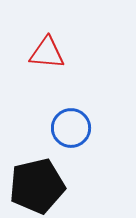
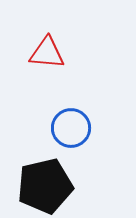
black pentagon: moved 8 px right
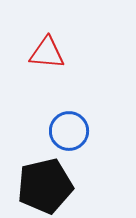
blue circle: moved 2 px left, 3 px down
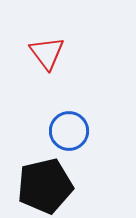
red triangle: rotated 48 degrees clockwise
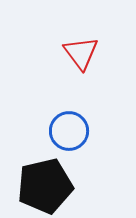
red triangle: moved 34 px right
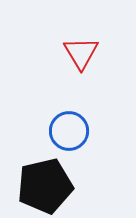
red triangle: rotated 6 degrees clockwise
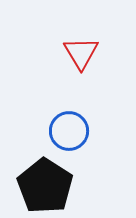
black pentagon: rotated 26 degrees counterclockwise
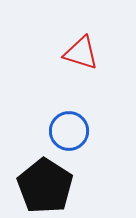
red triangle: rotated 42 degrees counterclockwise
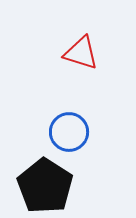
blue circle: moved 1 px down
